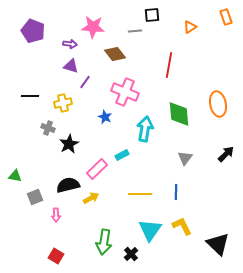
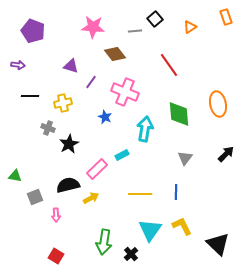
black square: moved 3 px right, 4 px down; rotated 35 degrees counterclockwise
purple arrow: moved 52 px left, 21 px down
red line: rotated 45 degrees counterclockwise
purple line: moved 6 px right
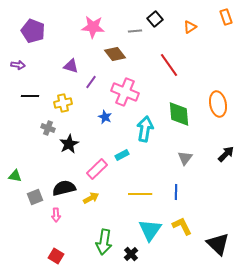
black semicircle: moved 4 px left, 3 px down
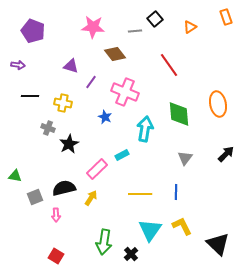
yellow cross: rotated 24 degrees clockwise
yellow arrow: rotated 28 degrees counterclockwise
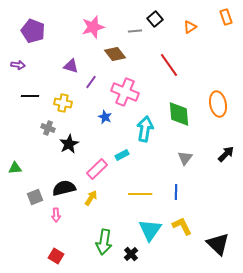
pink star: rotated 20 degrees counterclockwise
green triangle: moved 8 px up; rotated 16 degrees counterclockwise
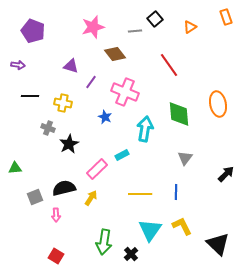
black arrow: moved 20 px down
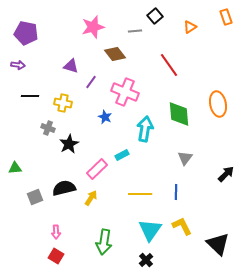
black square: moved 3 px up
purple pentagon: moved 7 px left, 2 px down; rotated 10 degrees counterclockwise
pink arrow: moved 17 px down
black cross: moved 15 px right, 6 px down
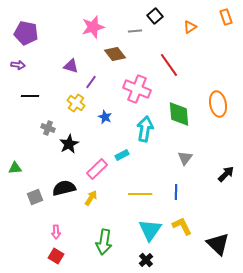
pink cross: moved 12 px right, 3 px up
yellow cross: moved 13 px right; rotated 24 degrees clockwise
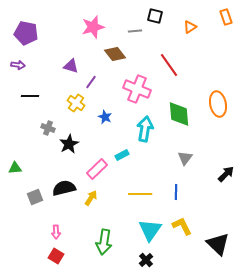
black square: rotated 35 degrees counterclockwise
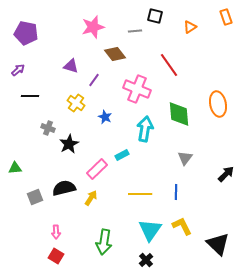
purple arrow: moved 5 px down; rotated 48 degrees counterclockwise
purple line: moved 3 px right, 2 px up
